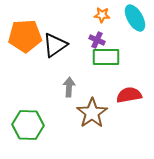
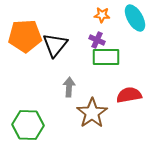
black triangle: rotated 16 degrees counterclockwise
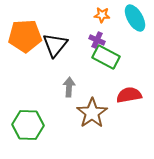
green rectangle: rotated 28 degrees clockwise
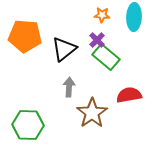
cyan ellipse: moved 1 px left, 1 px up; rotated 32 degrees clockwise
orange pentagon: rotated 8 degrees clockwise
purple cross: rotated 21 degrees clockwise
black triangle: moved 9 px right, 4 px down; rotated 12 degrees clockwise
green rectangle: rotated 12 degrees clockwise
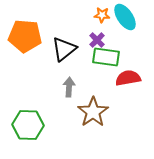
cyan ellipse: moved 9 px left; rotated 36 degrees counterclockwise
green rectangle: rotated 32 degrees counterclockwise
red semicircle: moved 1 px left, 17 px up
brown star: moved 1 px right, 1 px up
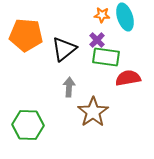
cyan ellipse: rotated 16 degrees clockwise
orange pentagon: moved 1 px right, 1 px up
